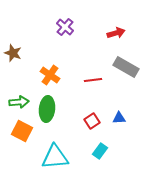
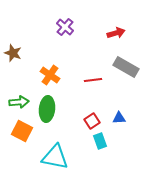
cyan rectangle: moved 10 px up; rotated 56 degrees counterclockwise
cyan triangle: rotated 16 degrees clockwise
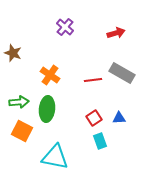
gray rectangle: moved 4 px left, 6 px down
red square: moved 2 px right, 3 px up
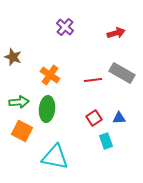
brown star: moved 4 px down
cyan rectangle: moved 6 px right
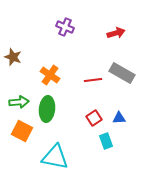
purple cross: rotated 18 degrees counterclockwise
